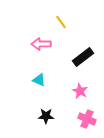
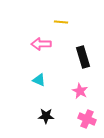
yellow line: rotated 48 degrees counterclockwise
black rectangle: rotated 70 degrees counterclockwise
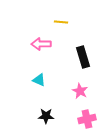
pink cross: rotated 36 degrees counterclockwise
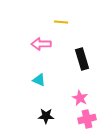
black rectangle: moved 1 px left, 2 px down
pink star: moved 7 px down
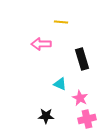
cyan triangle: moved 21 px right, 4 px down
